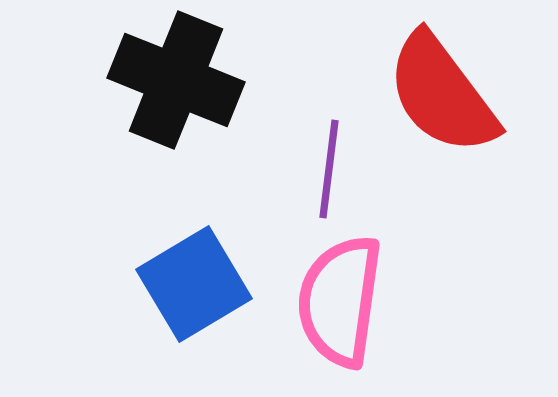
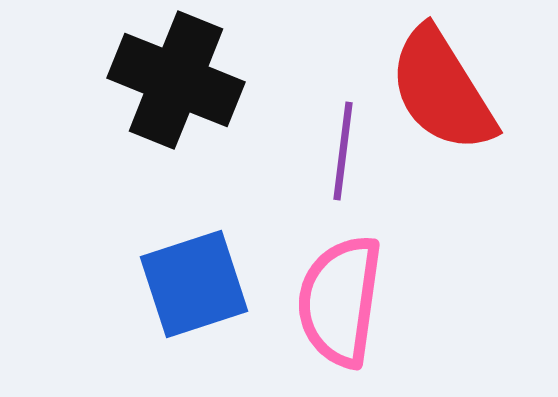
red semicircle: moved 4 px up; rotated 5 degrees clockwise
purple line: moved 14 px right, 18 px up
blue square: rotated 13 degrees clockwise
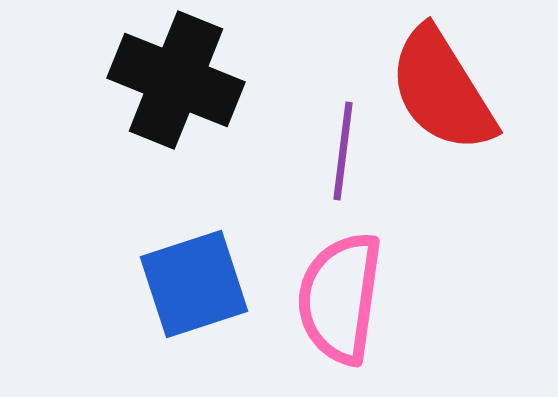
pink semicircle: moved 3 px up
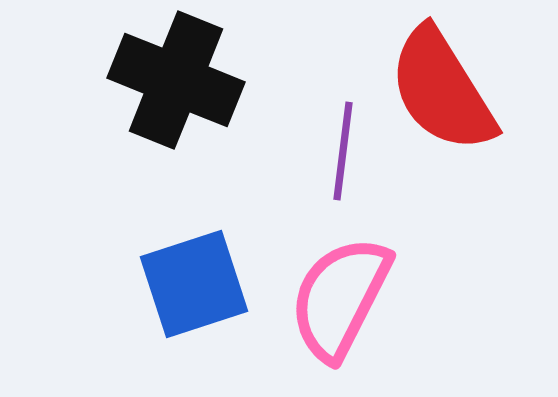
pink semicircle: rotated 19 degrees clockwise
